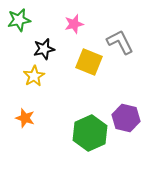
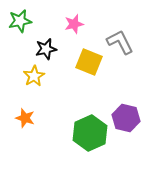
green star: moved 1 px right, 1 px down
black star: moved 2 px right
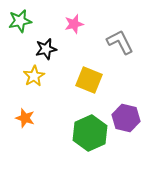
yellow square: moved 18 px down
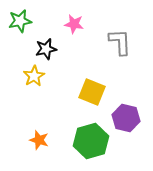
pink star: rotated 24 degrees clockwise
gray L-shape: rotated 24 degrees clockwise
yellow square: moved 3 px right, 12 px down
orange star: moved 14 px right, 22 px down
green hexagon: moved 1 px right, 8 px down; rotated 8 degrees clockwise
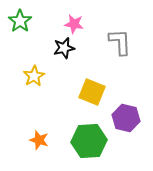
green star: rotated 25 degrees counterclockwise
black star: moved 18 px right, 1 px up
green hexagon: moved 2 px left; rotated 12 degrees clockwise
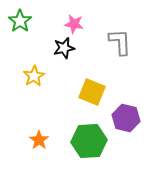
orange star: rotated 18 degrees clockwise
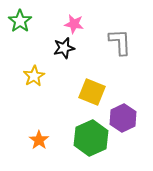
purple hexagon: moved 3 px left; rotated 20 degrees clockwise
green hexagon: moved 2 px right, 3 px up; rotated 20 degrees counterclockwise
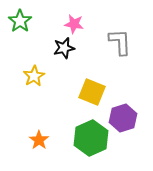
purple hexagon: rotated 8 degrees clockwise
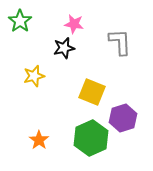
yellow star: rotated 15 degrees clockwise
